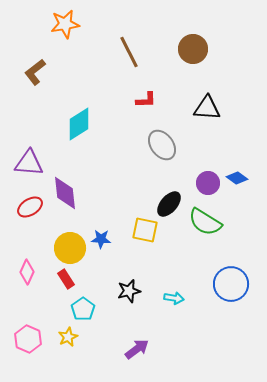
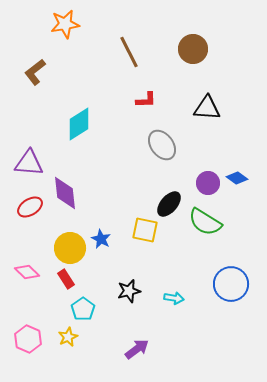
blue star: rotated 24 degrees clockwise
pink diamond: rotated 70 degrees counterclockwise
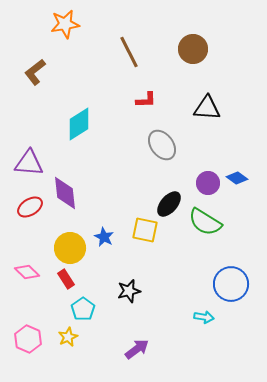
blue star: moved 3 px right, 2 px up
cyan arrow: moved 30 px right, 19 px down
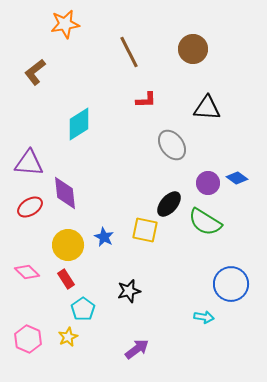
gray ellipse: moved 10 px right
yellow circle: moved 2 px left, 3 px up
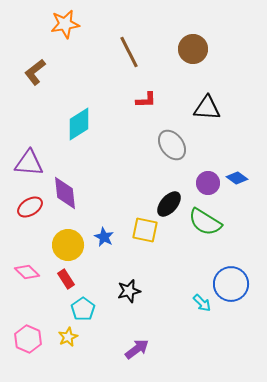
cyan arrow: moved 2 px left, 14 px up; rotated 36 degrees clockwise
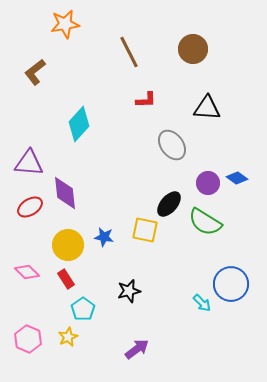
cyan diamond: rotated 16 degrees counterclockwise
blue star: rotated 18 degrees counterclockwise
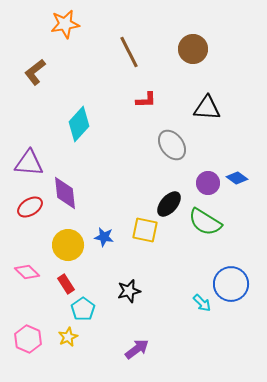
red rectangle: moved 5 px down
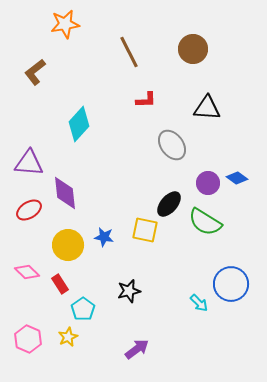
red ellipse: moved 1 px left, 3 px down
red rectangle: moved 6 px left
cyan arrow: moved 3 px left
